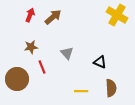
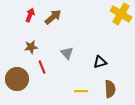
yellow cross: moved 4 px right, 1 px up
black triangle: rotated 40 degrees counterclockwise
brown semicircle: moved 1 px left, 1 px down
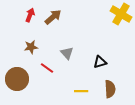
red line: moved 5 px right, 1 px down; rotated 32 degrees counterclockwise
